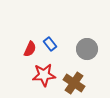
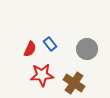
red star: moved 2 px left
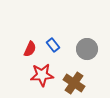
blue rectangle: moved 3 px right, 1 px down
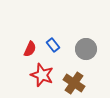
gray circle: moved 1 px left
red star: rotated 25 degrees clockwise
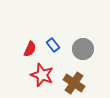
gray circle: moved 3 px left
